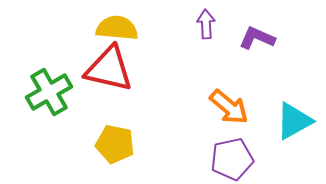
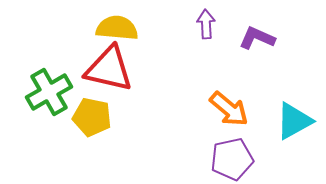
orange arrow: moved 2 px down
yellow pentagon: moved 23 px left, 27 px up
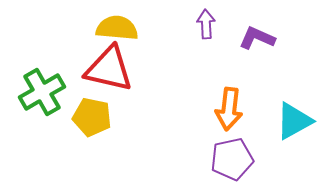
green cross: moved 7 px left
orange arrow: rotated 57 degrees clockwise
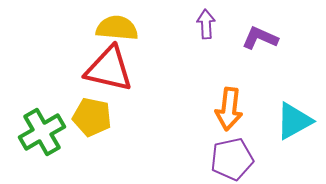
purple L-shape: moved 3 px right
green cross: moved 40 px down
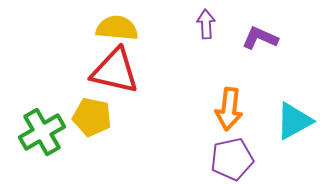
red triangle: moved 6 px right, 2 px down
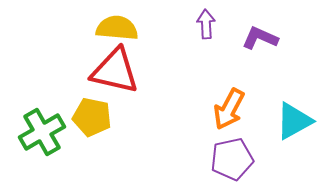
orange arrow: rotated 21 degrees clockwise
